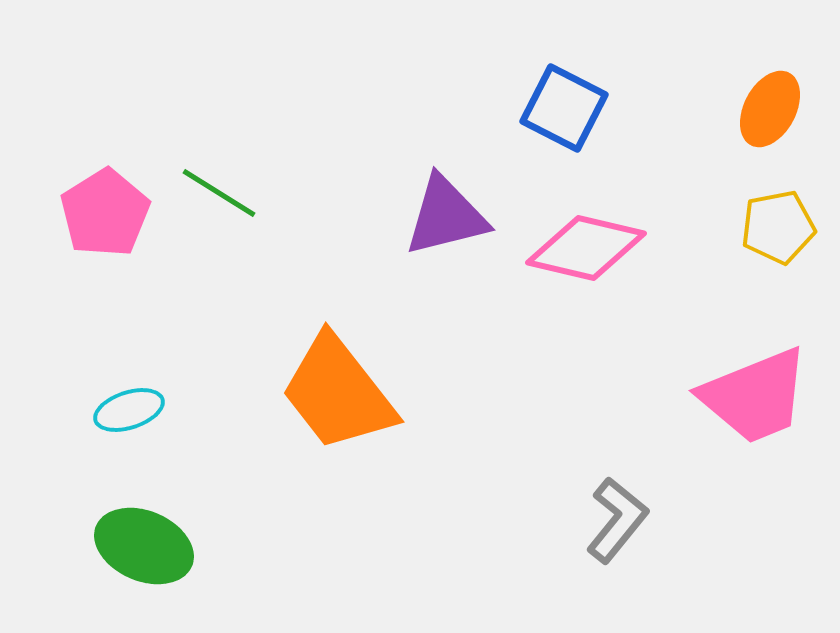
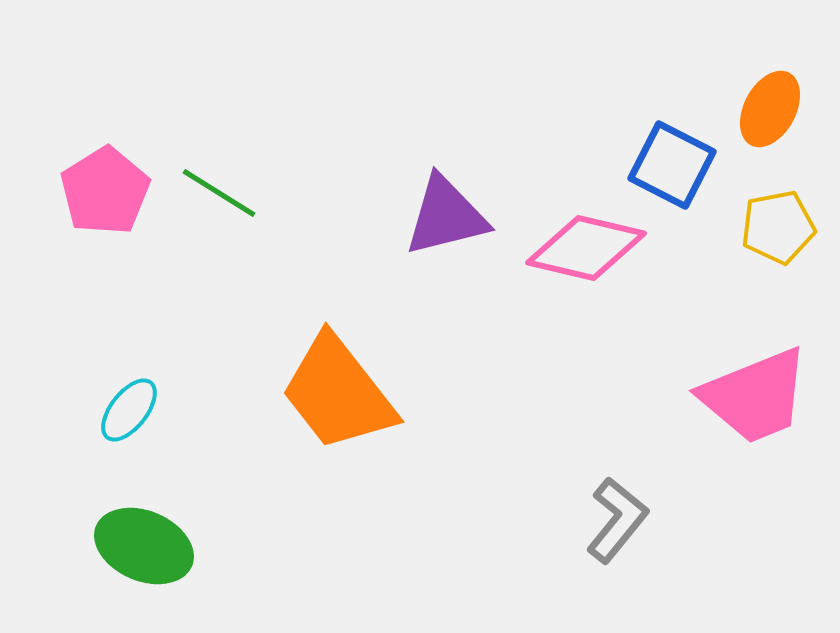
blue square: moved 108 px right, 57 px down
pink pentagon: moved 22 px up
cyan ellipse: rotated 34 degrees counterclockwise
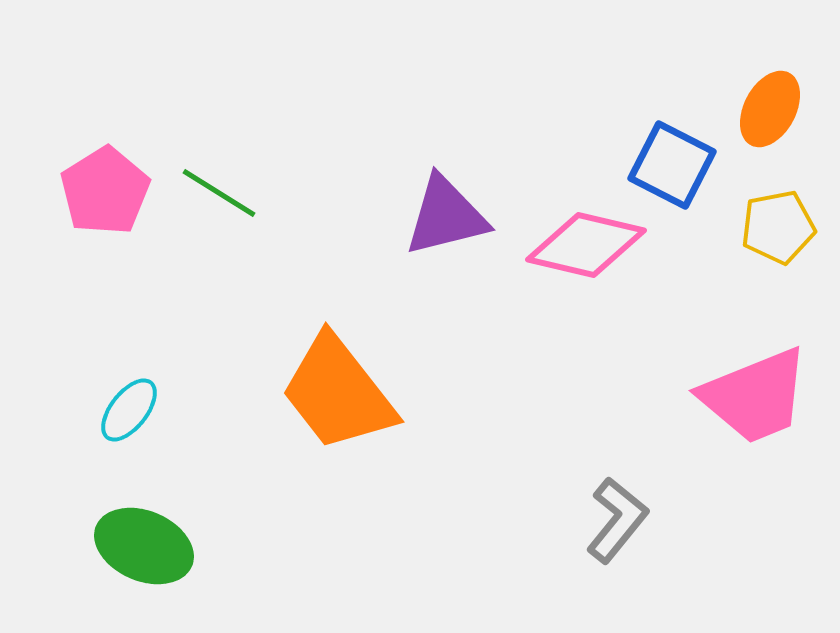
pink diamond: moved 3 px up
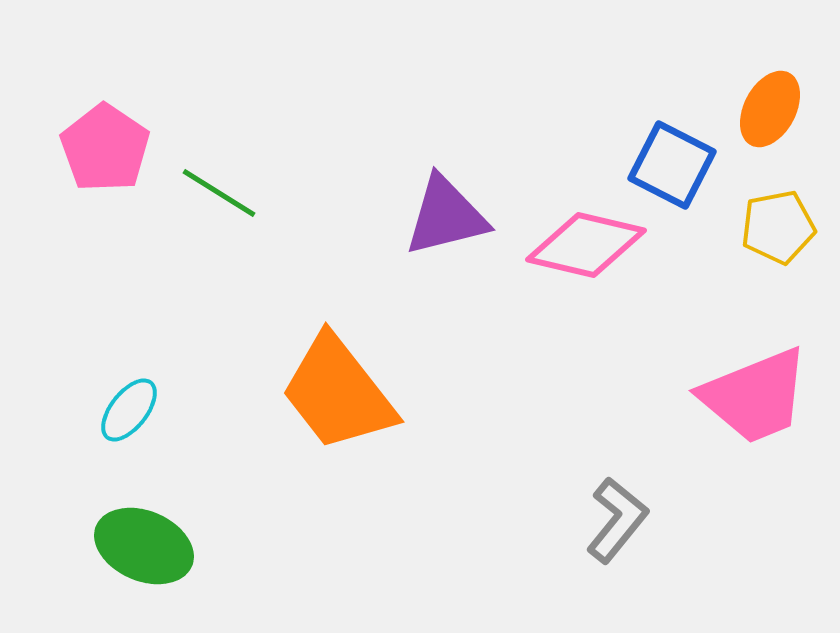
pink pentagon: moved 43 px up; rotated 6 degrees counterclockwise
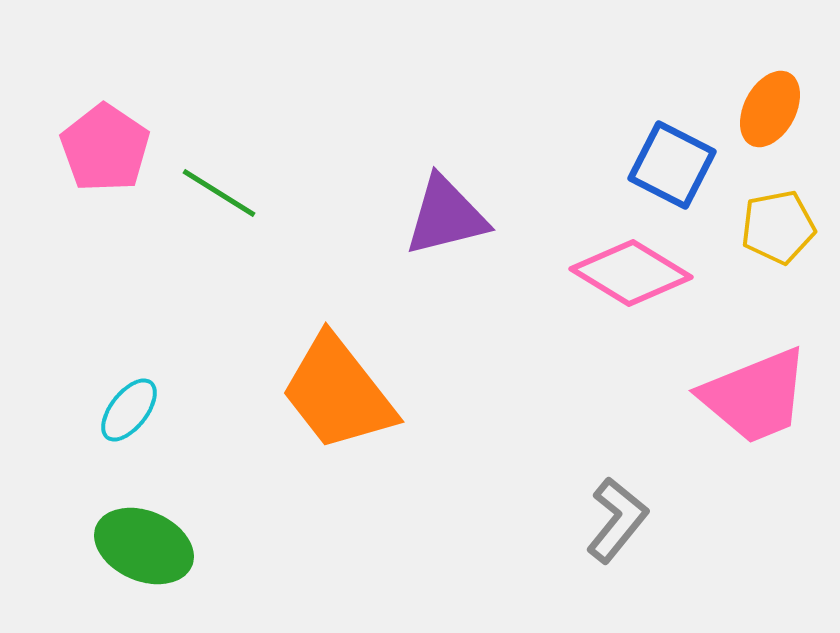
pink diamond: moved 45 px right, 28 px down; rotated 18 degrees clockwise
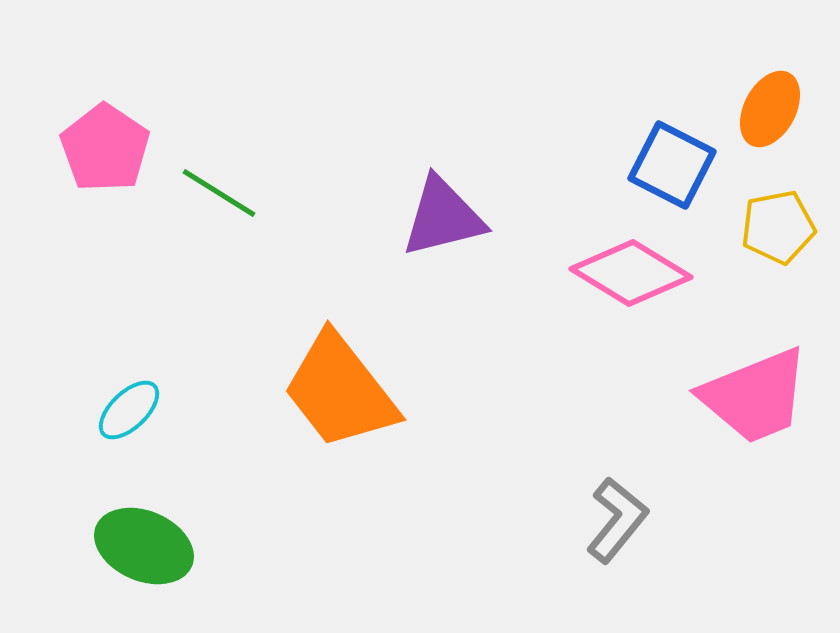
purple triangle: moved 3 px left, 1 px down
orange trapezoid: moved 2 px right, 2 px up
cyan ellipse: rotated 8 degrees clockwise
